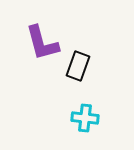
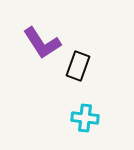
purple L-shape: rotated 18 degrees counterclockwise
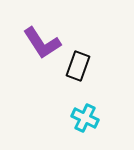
cyan cross: rotated 20 degrees clockwise
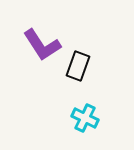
purple L-shape: moved 2 px down
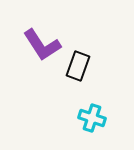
cyan cross: moved 7 px right; rotated 8 degrees counterclockwise
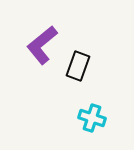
purple L-shape: rotated 84 degrees clockwise
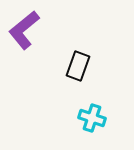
purple L-shape: moved 18 px left, 15 px up
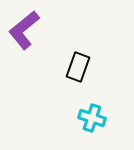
black rectangle: moved 1 px down
